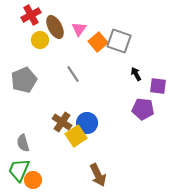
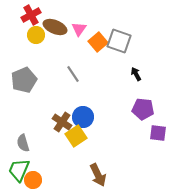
brown ellipse: rotated 40 degrees counterclockwise
yellow circle: moved 4 px left, 5 px up
purple square: moved 47 px down
blue circle: moved 4 px left, 6 px up
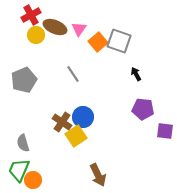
purple square: moved 7 px right, 2 px up
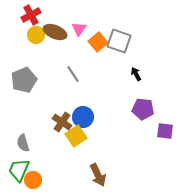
brown ellipse: moved 5 px down
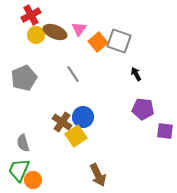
gray pentagon: moved 2 px up
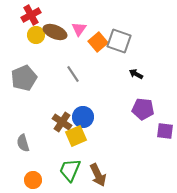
black arrow: rotated 32 degrees counterclockwise
yellow square: rotated 10 degrees clockwise
green trapezoid: moved 51 px right
